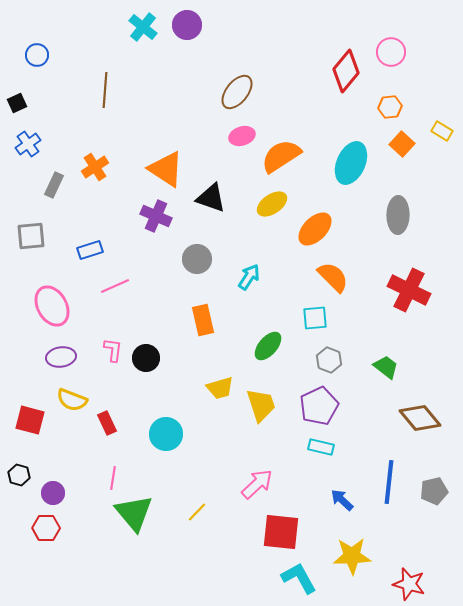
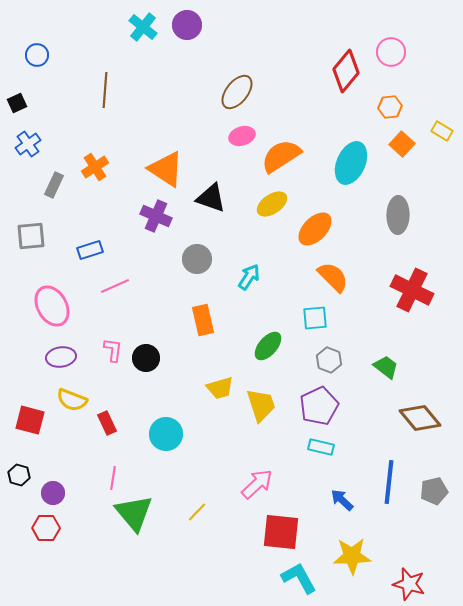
red cross at (409, 290): moved 3 px right
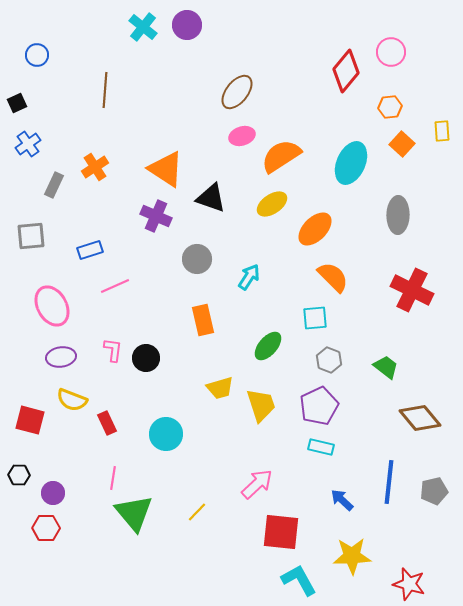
yellow rectangle at (442, 131): rotated 55 degrees clockwise
black hexagon at (19, 475): rotated 15 degrees counterclockwise
cyan L-shape at (299, 578): moved 2 px down
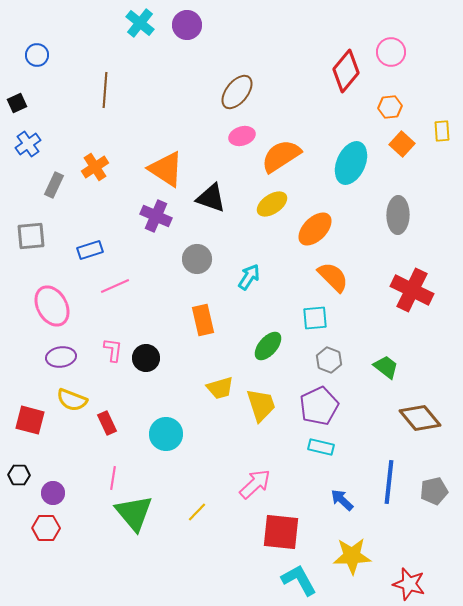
cyan cross at (143, 27): moved 3 px left, 4 px up
pink arrow at (257, 484): moved 2 px left
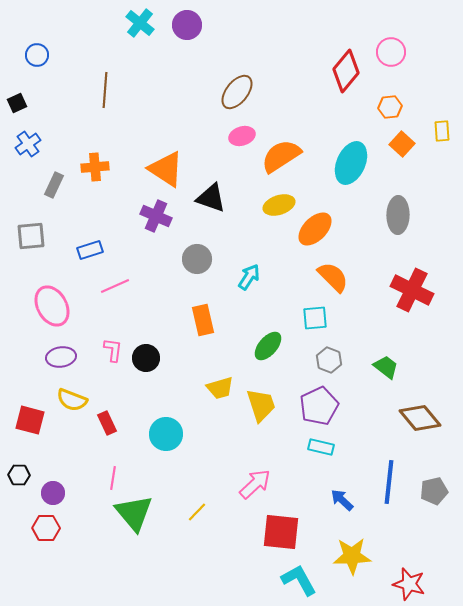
orange cross at (95, 167): rotated 28 degrees clockwise
yellow ellipse at (272, 204): moved 7 px right, 1 px down; rotated 16 degrees clockwise
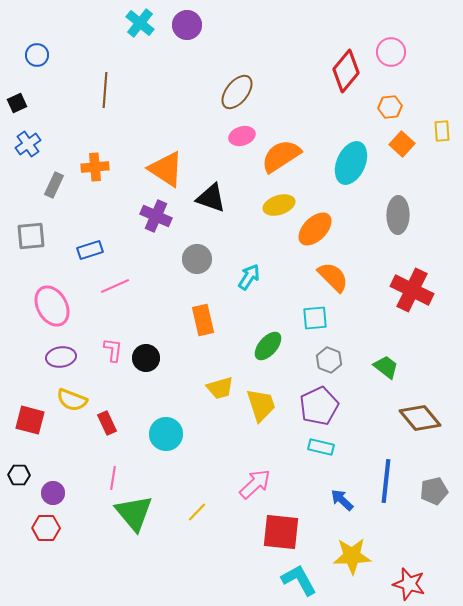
blue line at (389, 482): moved 3 px left, 1 px up
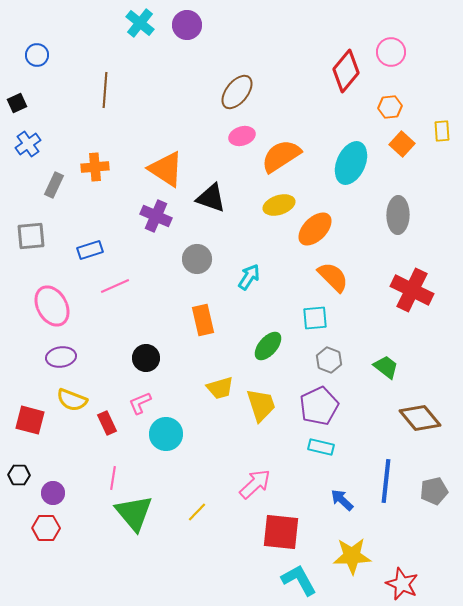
pink L-shape at (113, 350): moved 27 px right, 53 px down; rotated 120 degrees counterclockwise
red star at (409, 584): moved 7 px left; rotated 8 degrees clockwise
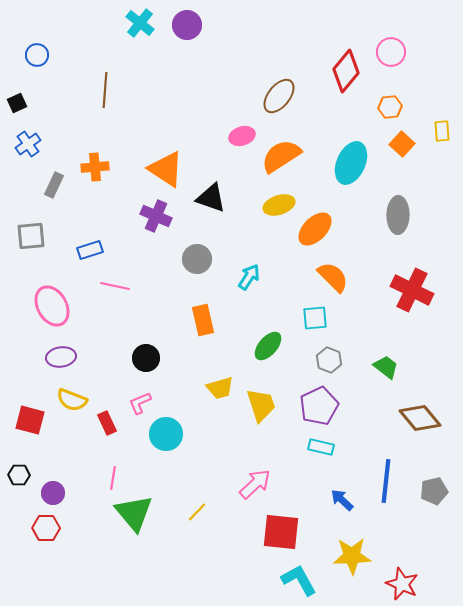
brown ellipse at (237, 92): moved 42 px right, 4 px down
pink line at (115, 286): rotated 36 degrees clockwise
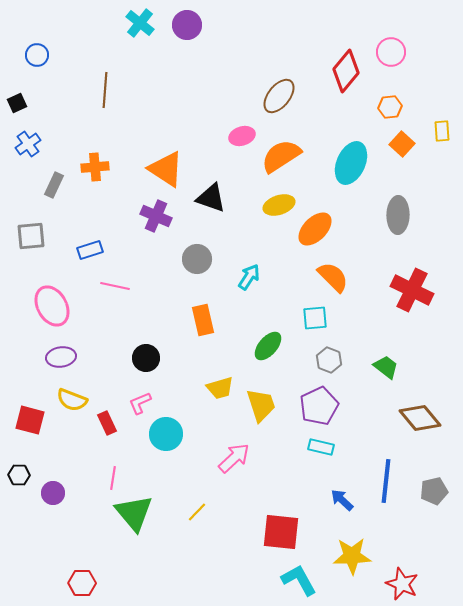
pink arrow at (255, 484): moved 21 px left, 26 px up
red hexagon at (46, 528): moved 36 px right, 55 px down
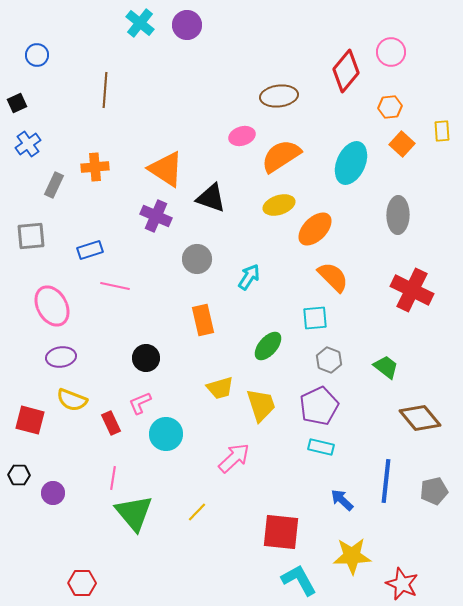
brown ellipse at (279, 96): rotated 45 degrees clockwise
red rectangle at (107, 423): moved 4 px right
